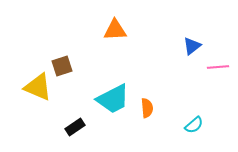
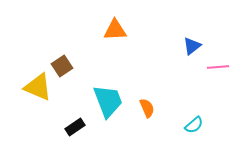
brown square: rotated 15 degrees counterclockwise
cyan trapezoid: moved 5 px left, 2 px down; rotated 84 degrees counterclockwise
orange semicircle: rotated 18 degrees counterclockwise
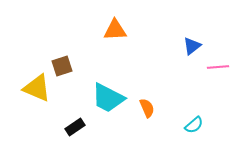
brown square: rotated 15 degrees clockwise
yellow triangle: moved 1 px left, 1 px down
cyan trapezoid: moved 3 px up; rotated 138 degrees clockwise
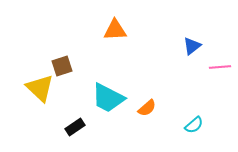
pink line: moved 2 px right
yellow triangle: moved 3 px right; rotated 20 degrees clockwise
orange semicircle: rotated 72 degrees clockwise
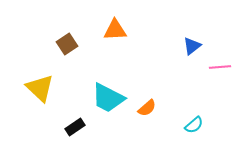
brown square: moved 5 px right, 22 px up; rotated 15 degrees counterclockwise
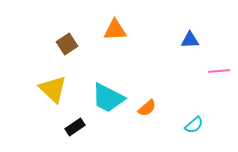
blue triangle: moved 2 px left, 6 px up; rotated 36 degrees clockwise
pink line: moved 1 px left, 4 px down
yellow triangle: moved 13 px right, 1 px down
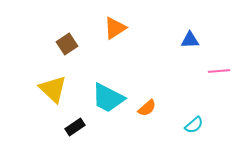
orange triangle: moved 2 px up; rotated 30 degrees counterclockwise
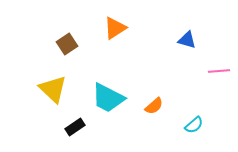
blue triangle: moved 3 px left; rotated 18 degrees clockwise
orange semicircle: moved 7 px right, 2 px up
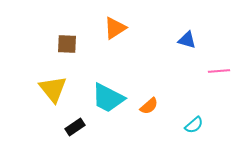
brown square: rotated 35 degrees clockwise
yellow triangle: rotated 8 degrees clockwise
orange semicircle: moved 5 px left
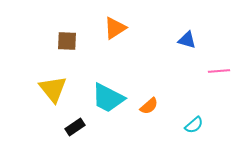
brown square: moved 3 px up
